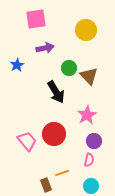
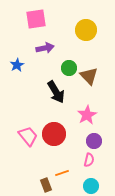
pink trapezoid: moved 1 px right, 5 px up
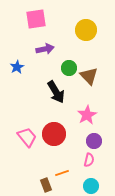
purple arrow: moved 1 px down
blue star: moved 2 px down
pink trapezoid: moved 1 px left, 1 px down
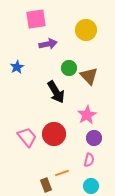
purple arrow: moved 3 px right, 5 px up
purple circle: moved 3 px up
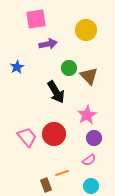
pink semicircle: rotated 40 degrees clockwise
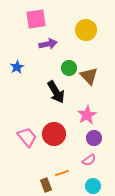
cyan circle: moved 2 px right
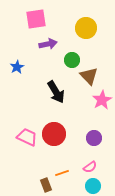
yellow circle: moved 2 px up
green circle: moved 3 px right, 8 px up
pink star: moved 15 px right, 15 px up
pink trapezoid: rotated 25 degrees counterclockwise
pink semicircle: moved 1 px right, 7 px down
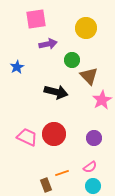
black arrow: rotated 45 degrees counterclockwise
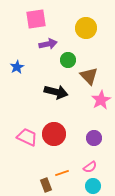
green circle: moved 4 px left
pink star: moved 1 px left
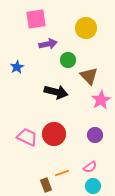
purple circle: moved 1 px right, 3 px up
